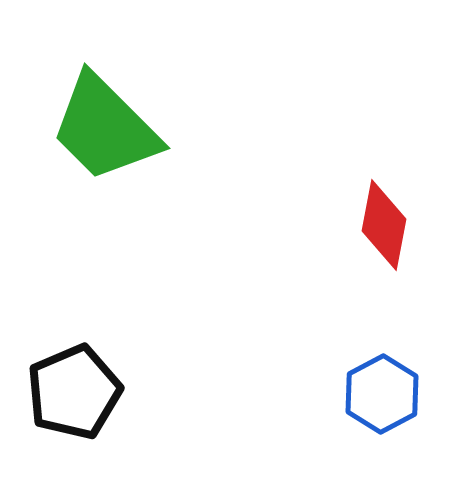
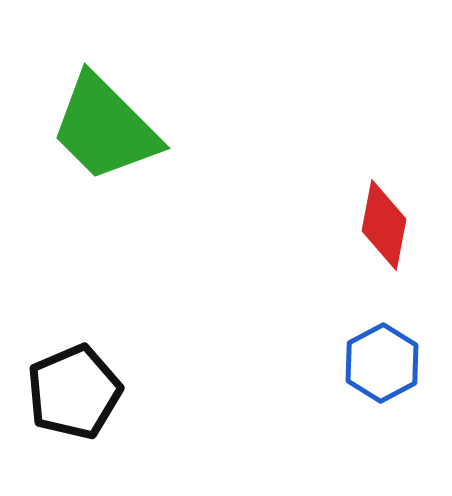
blue hexagon: moved 31 px up
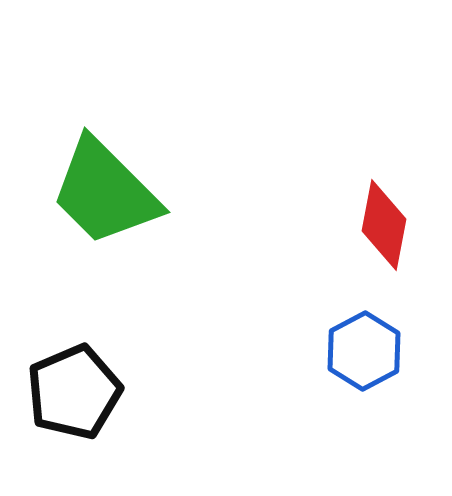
green trapezoid: moved 64 px down
blue hexagon: moved 18 px left, 12 px up
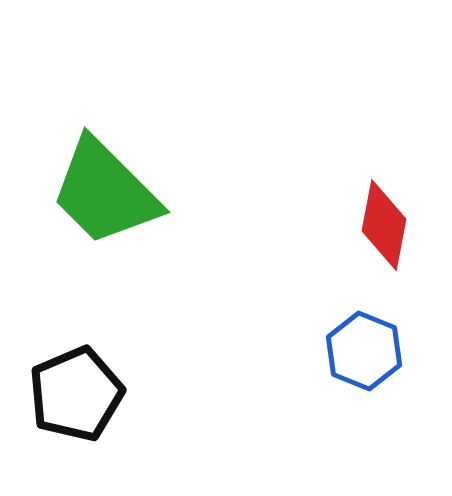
blue hexagon: rotated 10 degrees counterclockwise
black pentagon: moved 2 px right, 2 px down
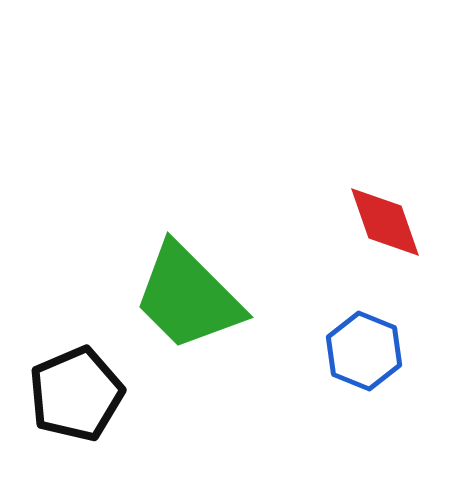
green trapezoid: moved 83 px right, 105 px down
red diamond: moved 1 px right, 3 px up; rotated 30 degrees counterclockwise
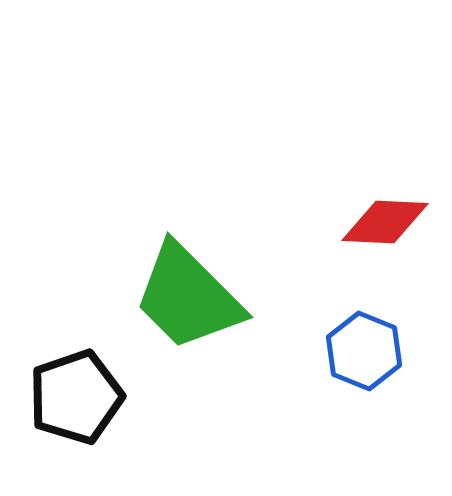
red diamond: rotated 68 degrees counterclockwise
black pentagon: moved 3 px down; rotated 4 degrees clockwise
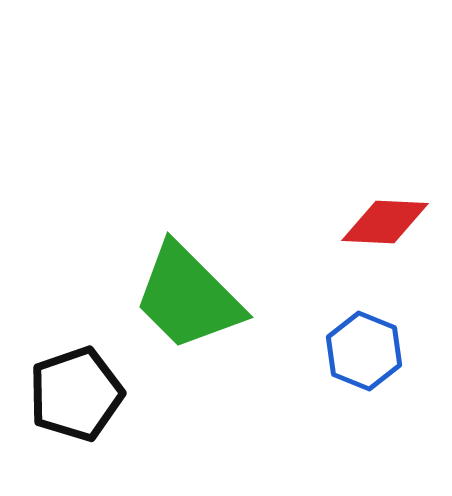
black pentagon: moved 3 px up
